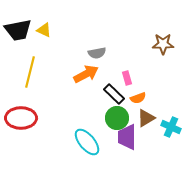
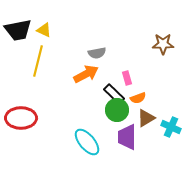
yellow line: moved 8 px right, 11 px up
green circle: moved 8 px up
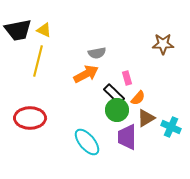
orange semicircle: rotated 28 degrees counterclockwise
red ellipse: moved 9 px right
